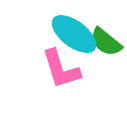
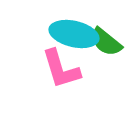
cyan ellipse: rotated 24 degrees counterclockwise
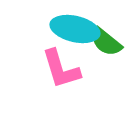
cyan ellipse: moved 1 px right, 5 px up
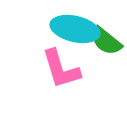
green semicircle: moved 1 px up
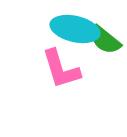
green semicircle: moved 1 px left, 1 px up
